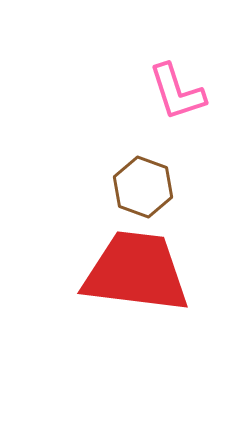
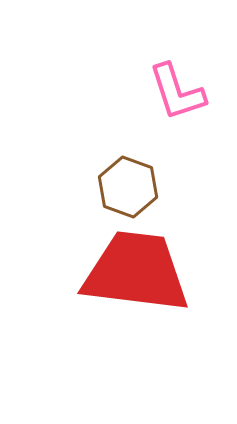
brown hexagon: moved 15 px left
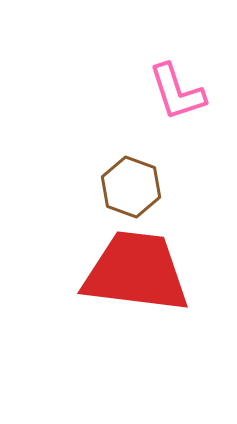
brown hexagon: moved 3 px right
